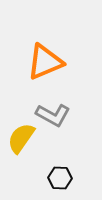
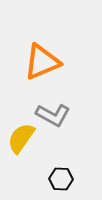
orange triangle: moved 3 px left
black hexagon: moved 1 px right, 1 px down
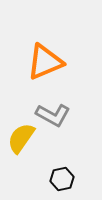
orange triangle: moved 3 px right
black hexagon: moved 1 px right; rotated 15 degrees counterclockwise
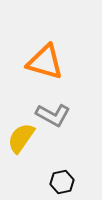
orange triangle: rotated 39 degrees clockwise
black hexagon: moved 3 px down
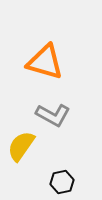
yellow semicircle: moved 8 px down
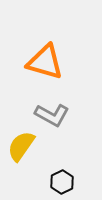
gray L-shape: moved 1 px left
black hexagon: rotated 15 degrees counterclockwise
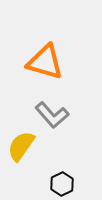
gray L-shape: rotated 20 degrees clockwise
black hexagon: moved 2 px down
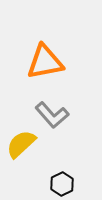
orange triangle: rotated 27 degrees counterclockwise
yellow semicircle: moved 2 px up; rotated 12 degrees clockwise
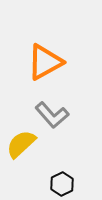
orange triangle: rotated 18 degrees counterclockwise
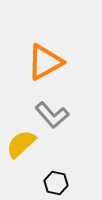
black hexagon: moved 6 px left, 1 px up; rotated 20 degrees counterclockwise
